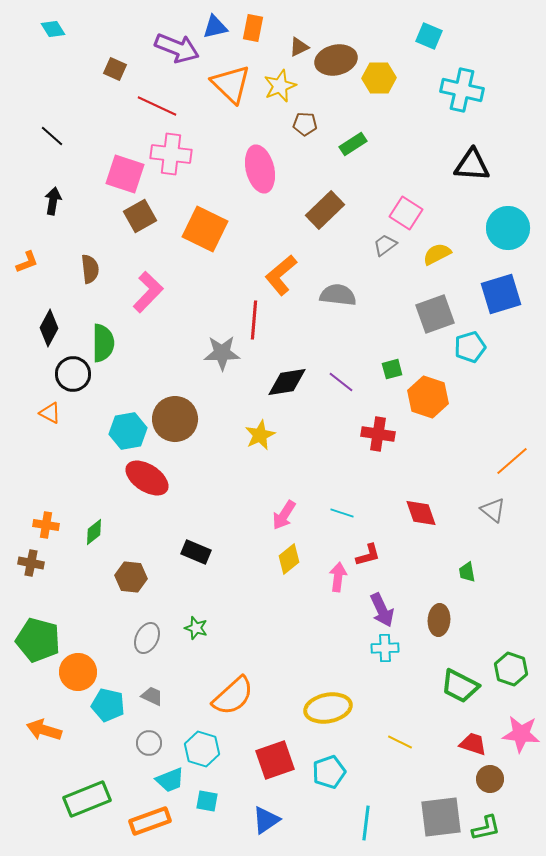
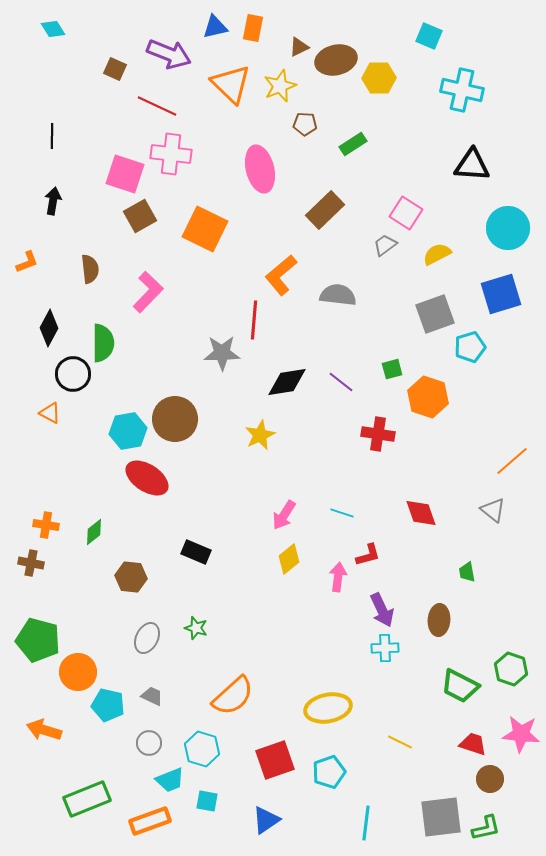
purple arrow at (177, 48): moved 8 px left, 6 px down
black line at (52, 136): rotated 50 degrees clockwise
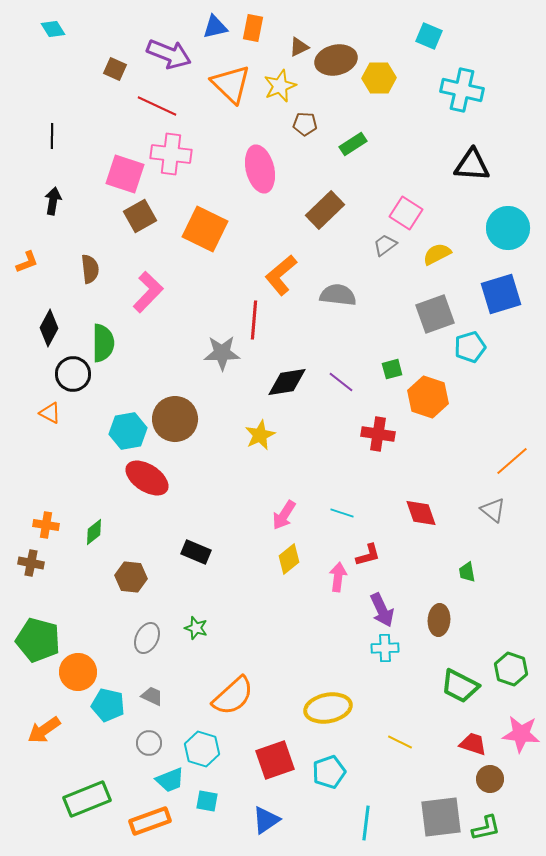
orange arrow at (44, 730): rotated 52 degrees counterclockwise
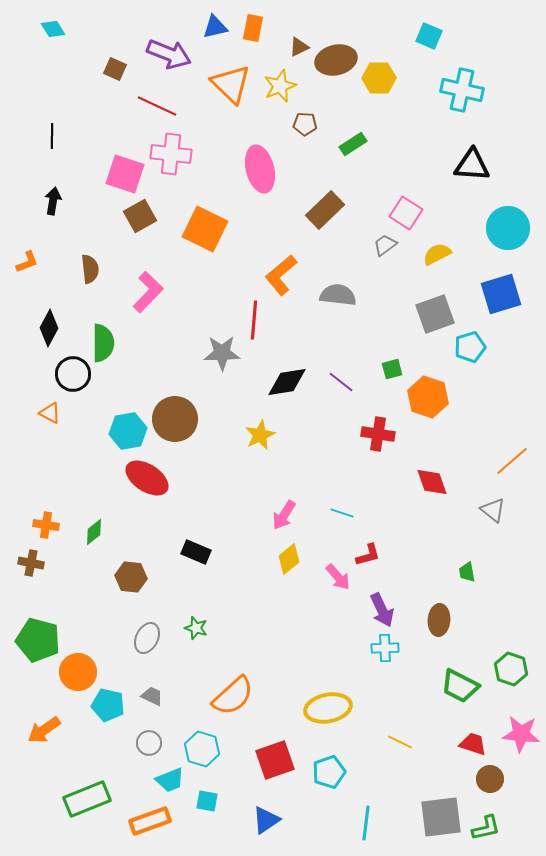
red diamond at (421, 513): moved 11 px right, 31 px up
pink arrow at (338, 577): rotated 132 degrees clockwise
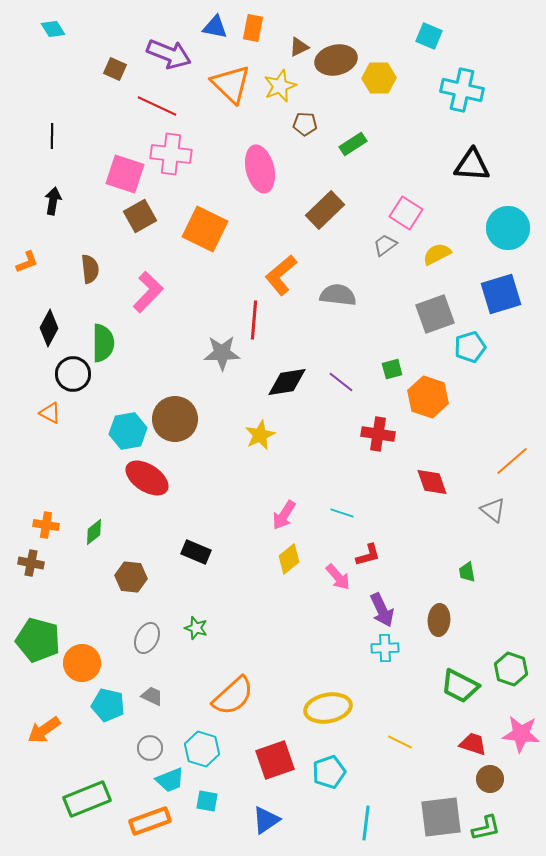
blue triangle at (215, 27): rotated 24 degrees clockwise
orange circle at (78, 672): moved 4 px right, 9 px up
gray circle at (149, 743): moved 1 px right, 5 px down
